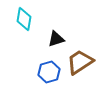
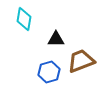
black triangle: rotated 18 degrees clockwise
brown trapezoid: moved 1 px right, 1 px up; rotated 12 degrees clockwise
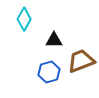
cyan diamond: rotated 20 degrees clockwise
black triangle: moved 2 px left, 1 px down
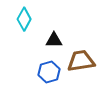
brown trapezoid: rotated 12 degrees clockwise
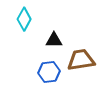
brown trapezoid: moved 1 px up
blue hexagon: rotated 10 degrees clockwise
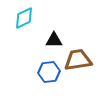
cyan diamond: moved 1 px up; rotated 35 degrees clockwise
brown trapezoid: moved 3 px left
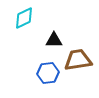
blue hexagon: moved 1 px left, 1 px down
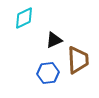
black triangle: rotated 24 degrees counterclockwise
brown trapezoid: rotated 96 degrees clockwise
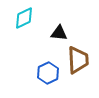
black triangle: moved 5 px right, 7 px up; rotated 30 degrees clockwise
blue hexagon: rotated 20 degrees counterclockwise
